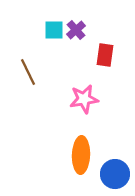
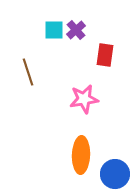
brown line: rotated 8 degrees clockwise
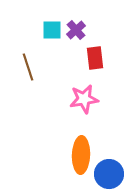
cyan square: moved 2 px left
red rectangle: moved 10 px left, 3 px down; rotated 15 degrees counterclockwise
brown line: moved 5 px up
blue circle: moved 6 px left
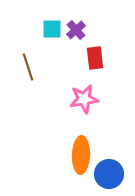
cyan square: moved 1 px up
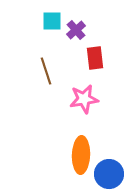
cyan square: moved 8 px up
brown line: moved 18 px right, 4 px down
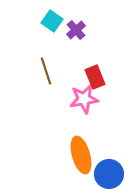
cyan square: rotated 35 degrees clockwise
red rectangle: moved 19 px down; rotated 15 degrees counterclockwise
orange ellipse: rotated 18 degrees counterclockwise
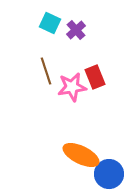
cyan square: moved 2 px left, 2 px down; rotated 10 degrees counterclockwise
pink star: moved 12 px left, 12 px up
orange ellipse: rotated 48 degrees counterclockwise
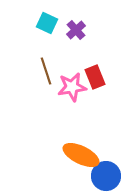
cyan square: moved 3 px left
blue circle: moved 3 px left, 2 px down
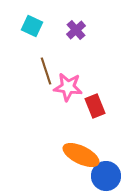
cyan square: moved 15 px left, 3 px down
red rectangle: moved 29 px down
pink star: moved 4 px left; rotated 16 degrees clockwise
